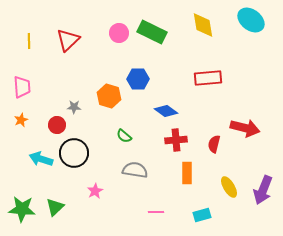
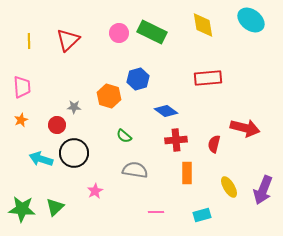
blue hexagon: rotated 15 degrees counterclockwise
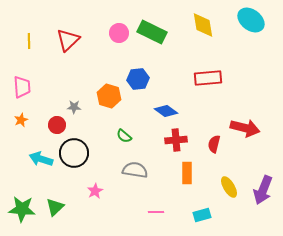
blue hexagon: rotated 10 degrees clockwise
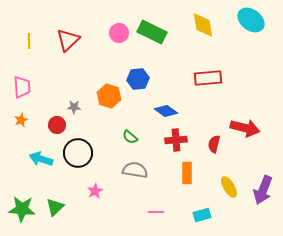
green semicircle: moved 6 px right, 1 px down
black circle: moved 4 px right
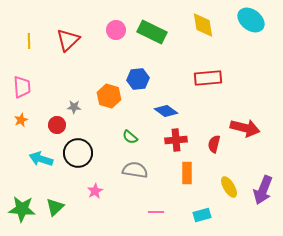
pink circle: moved 3 px left, 3 px up
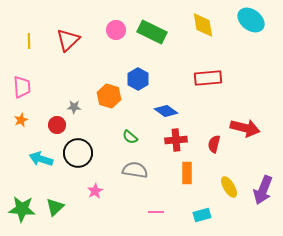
blue hexagon: rotated 25 degrees counterclockwise
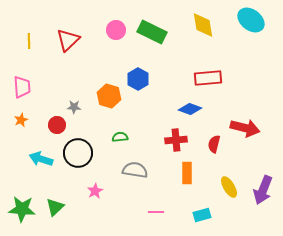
blue diamond: moved 24 px right, 2 px up; rotated 15 degrees counterclockwise
green semicircle: moved 10 px left; rotated 133 degrees clockwise
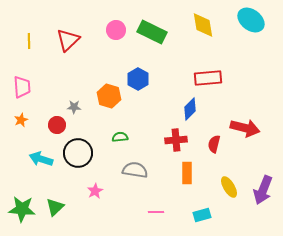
blue diamond: rotated 65 degrees counterclockwise
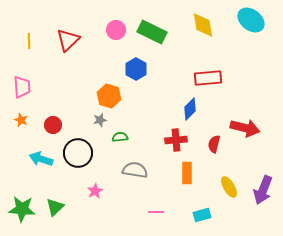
blue hexagon: moved 2 px left, 10 px up
gray star: moved 26 px right, 13 px down; rotated 16 degrees counterclockwise
orange star: rotated 24 degrees counterclockwise
red circle: moved 4 px left
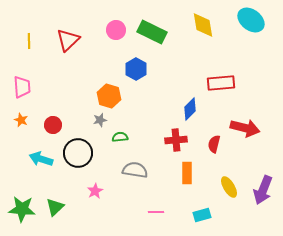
red rectangle: moved 13 px right, 5 px down
